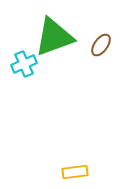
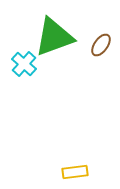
cyan cross: rotated 25 degrees counterclockwise
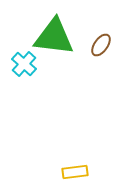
green triangle: rotated 27 degrees clockwise
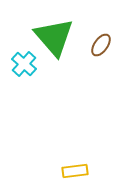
green triangle: rotated 42 degrees clockwise
yellow rectangle: moved 1 px up
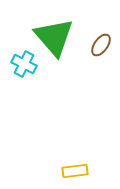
cyan cross: rotated 15 degrees counterclockwise
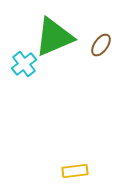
green triangle: rotated 48 degrees clockwise
cyan cross: rotated 25 degrees clockwise
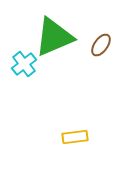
yellow rectangle: moved 34 px up
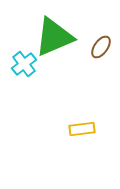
brown ellipse: moved 2 px down
yellow rectangle: moved 7 px right, 8 px up
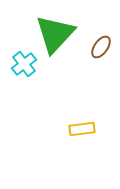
green triangle: moved 1 px right, 3 px up; rotated 24 degrees counterclockwise
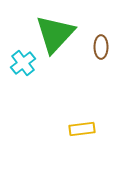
brown ellipse: rotated 35 degrees counterclockwise
cyan cross: moved 1 px left, 1 px up
